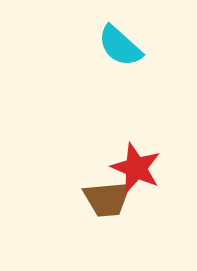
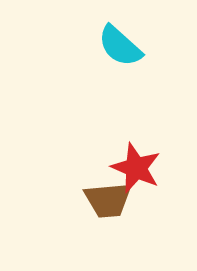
brown trapezoid: moved 1 px right, 1 px down
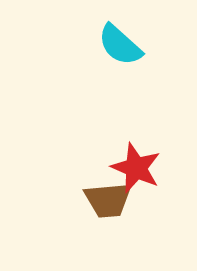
cyan semicircle: moved 1 px up
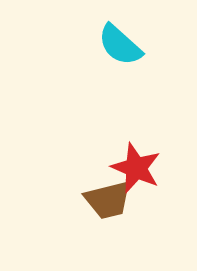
brown trapezoid: rotated 9 degrees counterclockwise
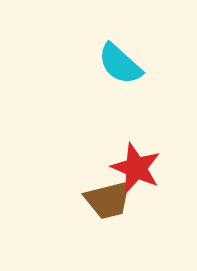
cyan semicircle: moved 19 px down
